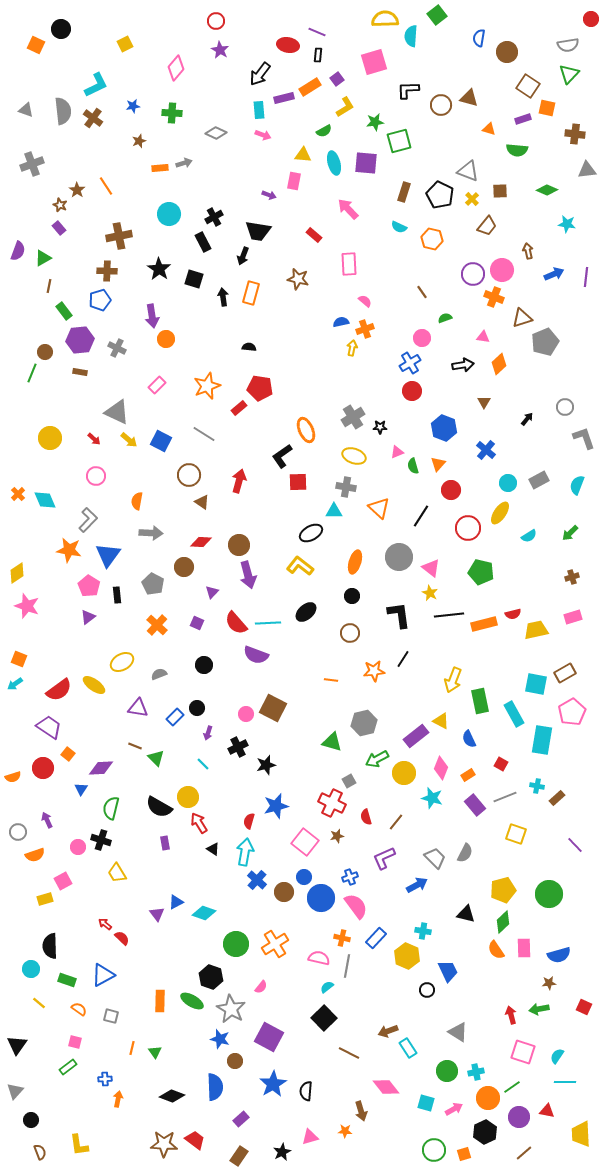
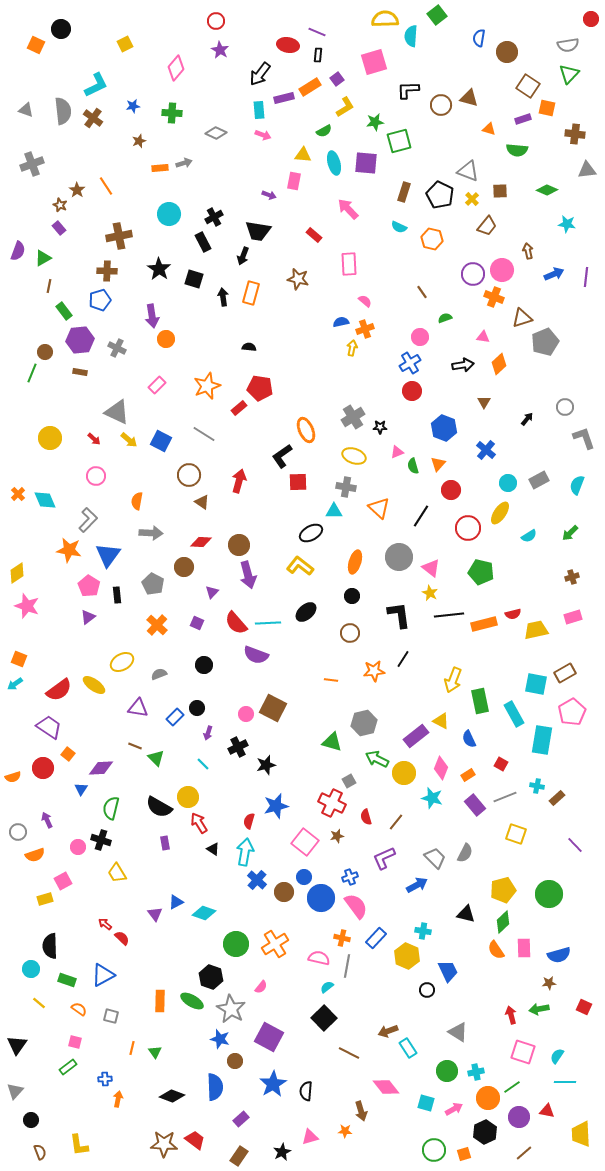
pink circle at (422, 338): moved 2 px left, 1 px up
green arrow at (377, 759): rotated 55 degrees clockwise
purple triangle at (157, 914): moved 2 px left
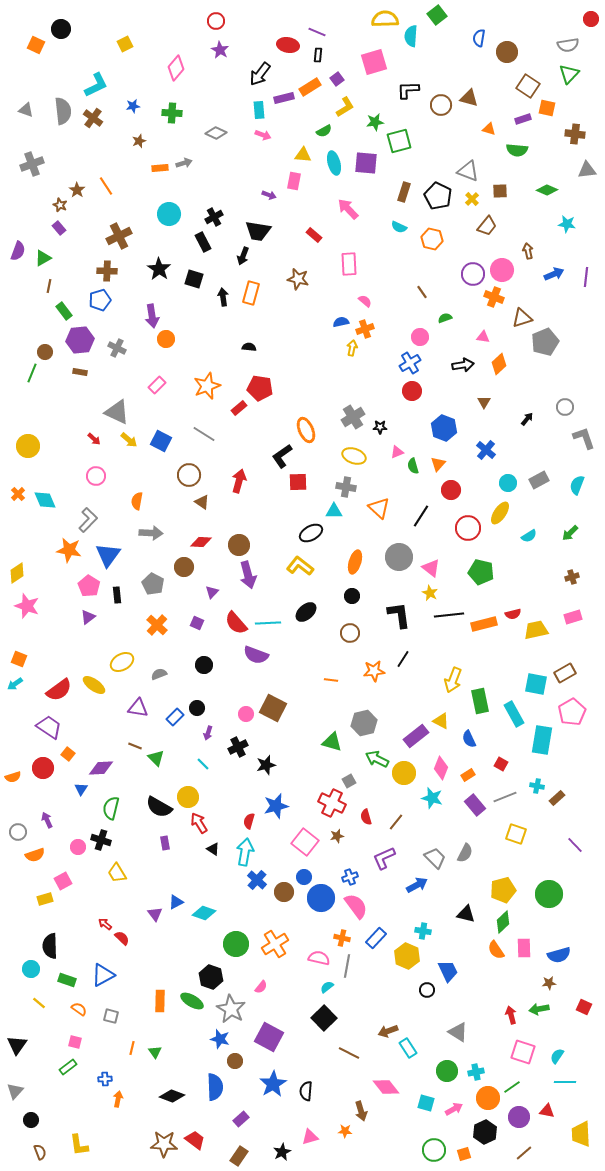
black pentagon at (440, 195): moved 2 px left, 1 px down
brown cross at (119, 236): rotated 15 degrees counterclockwise
yellow circle at (50, 438): moved 22 px left, 8 px down
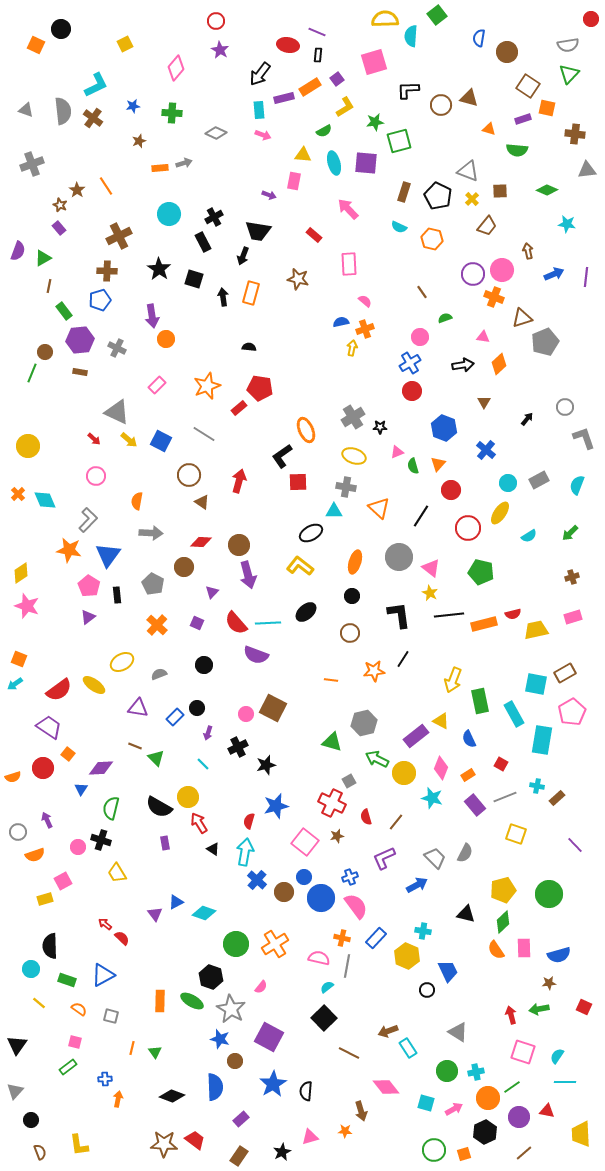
yellow diamond at (17, 573): moved 4 px right
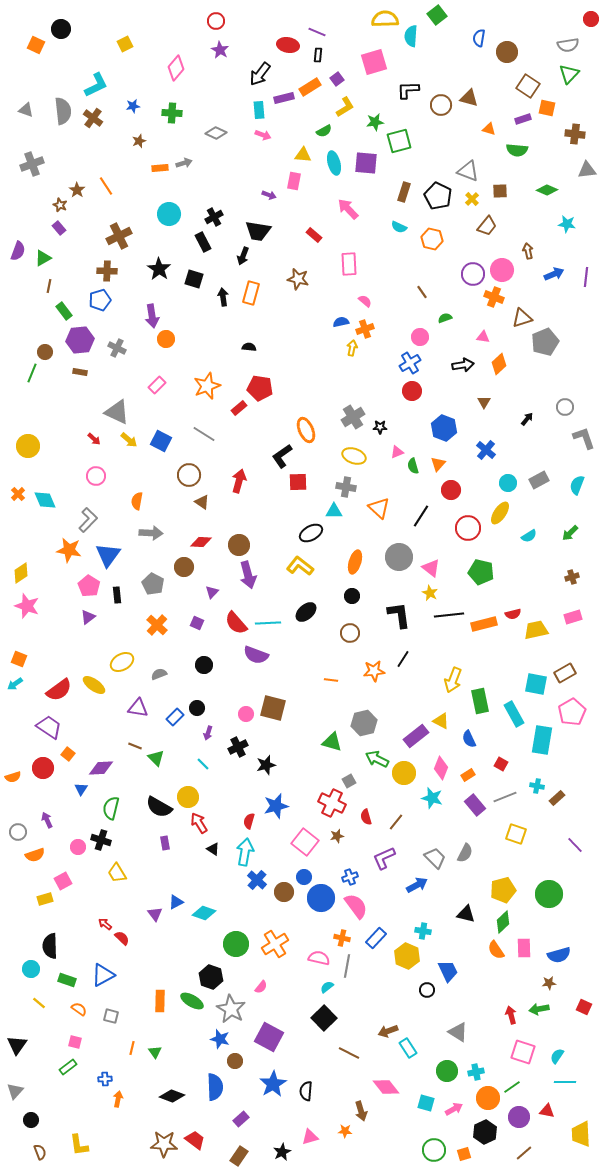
brown square at (273, 708): rotated 12 degrees counterclockwise
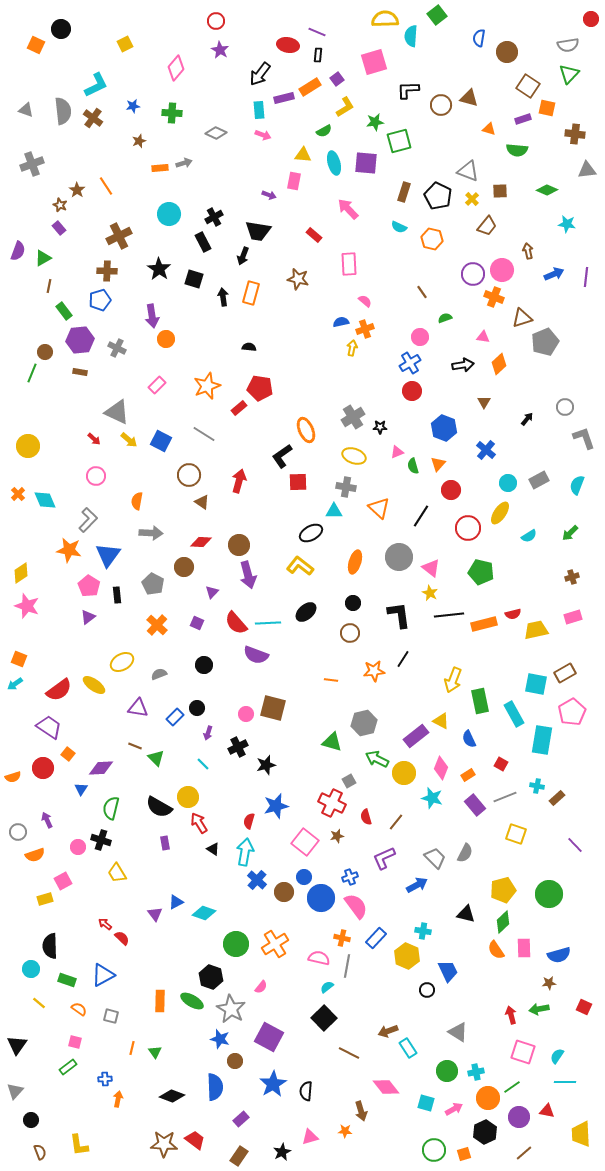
black circle at (352, 596): moved 1 px right, 7 px down
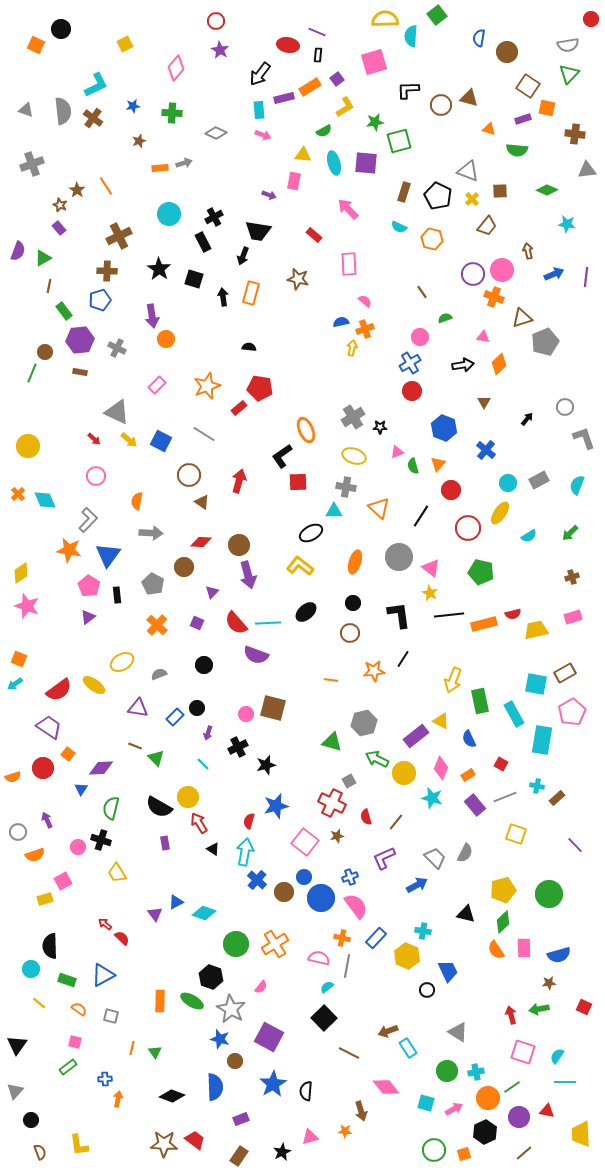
purple rectangle at (241, 1119): rotated 21 degrees clockwise
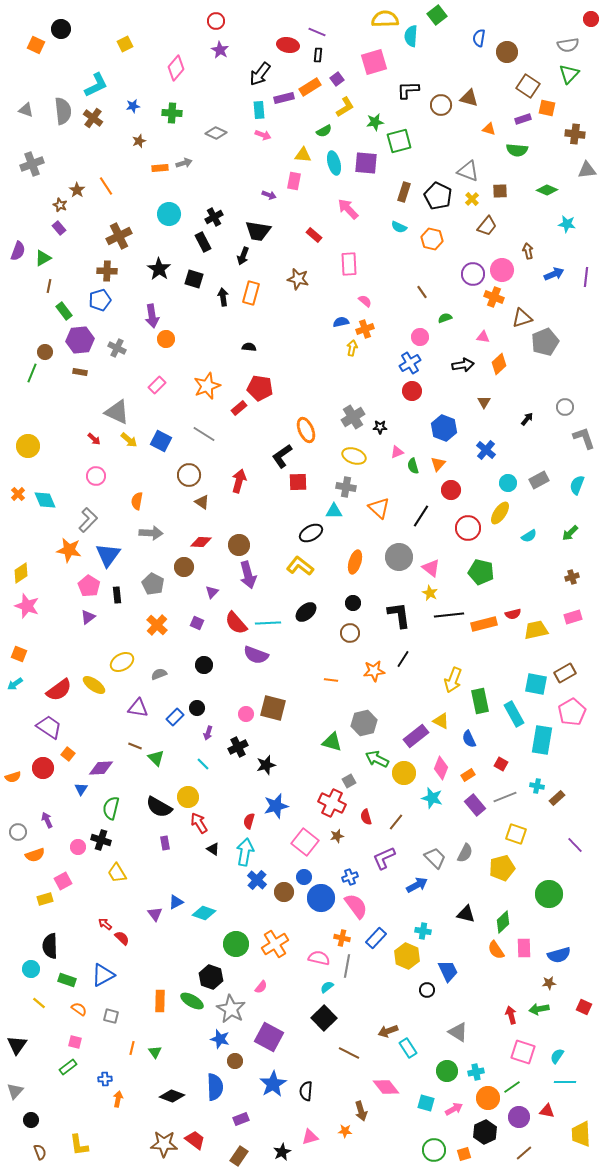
orange square at (19, 659): moved 5 px up
yellow pentagon at (503, 890): moved 1 px left, 22 px up
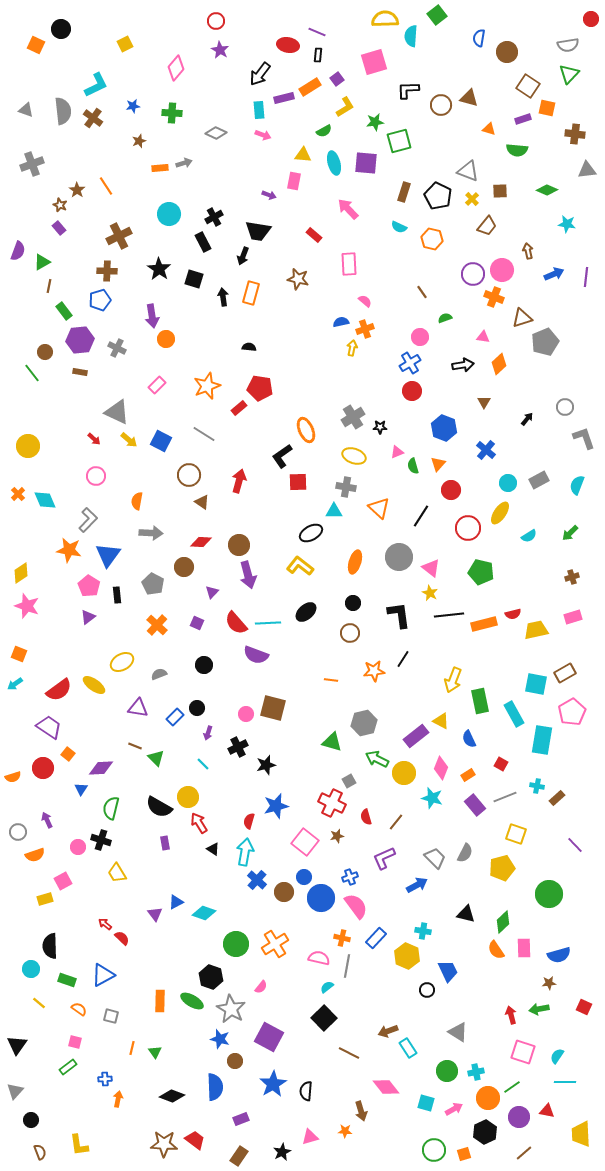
green triangle at (43, 258): moved 1 px left, 4 px down
green line at (32, 373): rotated 60 degrees counterclockwise
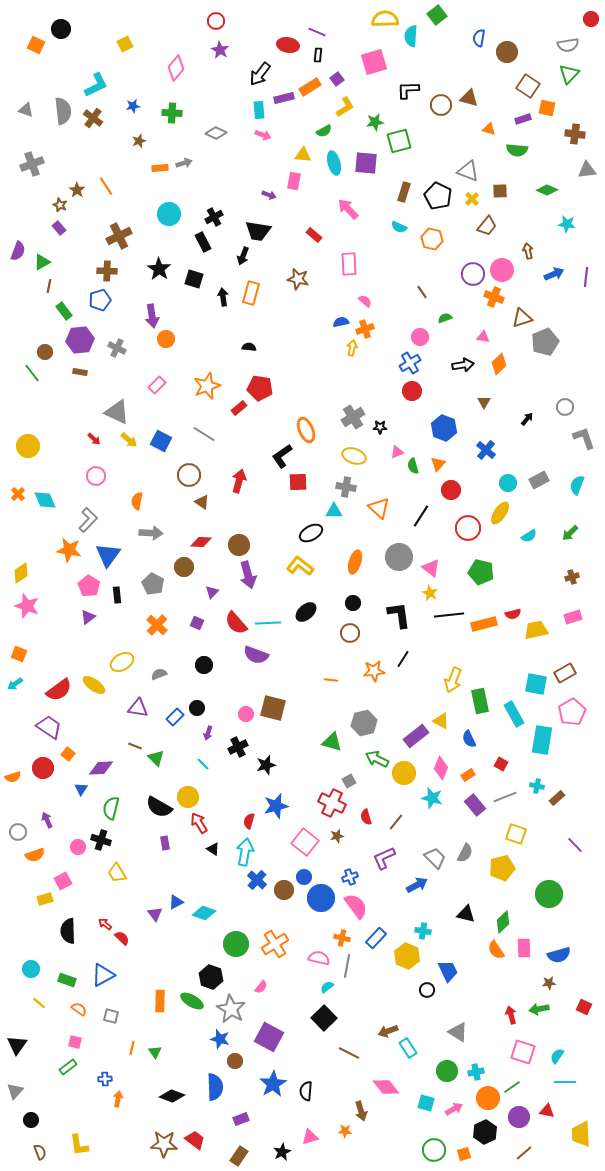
brown circle at (284, 892): moved 2 px up
black semicircle at (50, 946): moved 18 px right, 15 px up
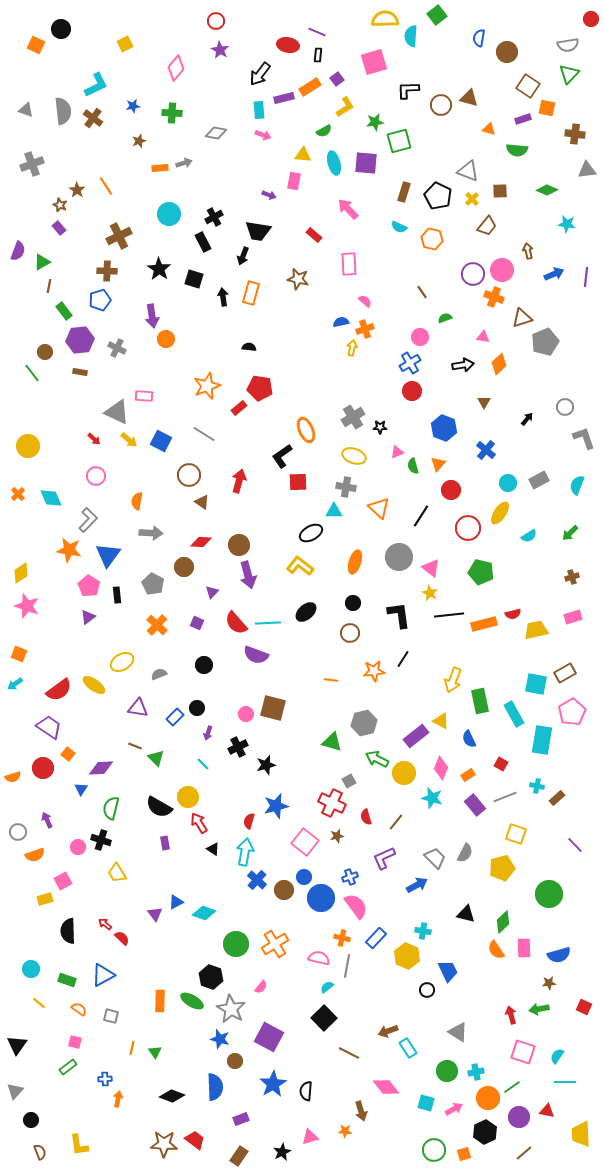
gray diamond at (216, 133): rotated 15 degrees counterclockwise
pink rectangle at (157, 385): moved 13 px left, 11 px down; rotated 48 degrees clockwise
cyan diamond at (45, 500): moved 6 px right, 2 px up
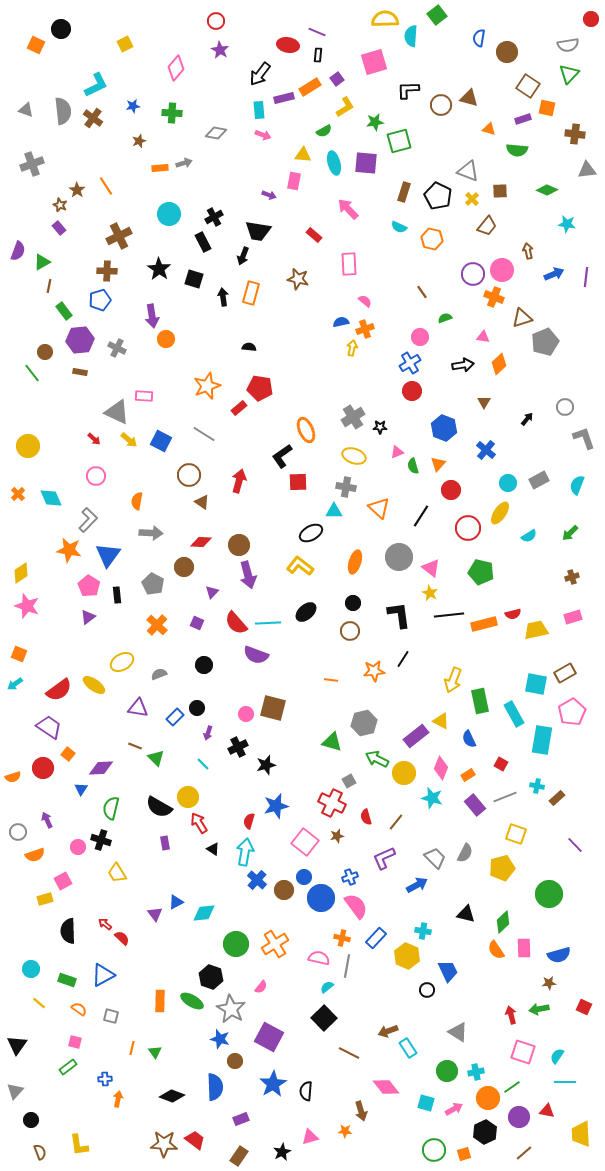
brown circle at (350, 633): moved 2 px up
cyan diamond at (204, 913): rotated 25 degrees counterclockwise
